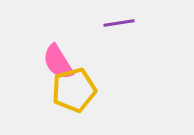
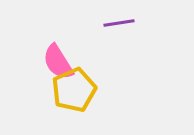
yellow pentagon: rotated 9 degrees counterclockwise
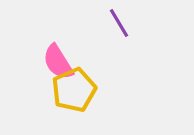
purple line: rotated 68 degrees clockwise
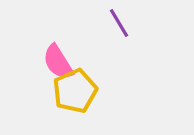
yellow pentagon: moved 1 px right, 1 px down
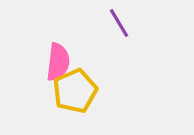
pink semicircle: rotated 141 degrees counterclockwise
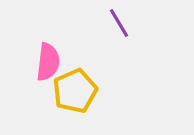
pink semicircle: moved 10 px left
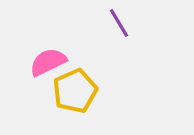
pink semicircle: rotated 123 degrees counterclockwise
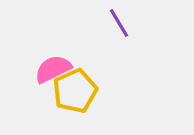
pink semicircle: moved 5 px right, 7 px down
